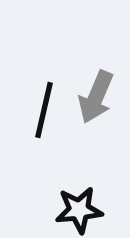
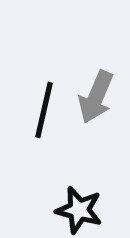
black star: rotated 21 degrees clockwise
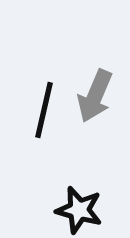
gray arrow: moved 1 px left, 1 px up
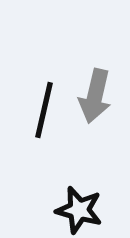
gray arrow: rotated 10 degrees counterclockwise
